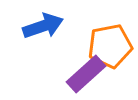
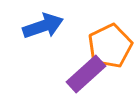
orange pentagon: rotated 15 degrees counterclockwise
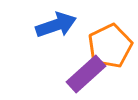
blue arrow: moved 13 px right, 1 px up
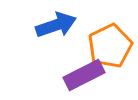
purple rectangle: moved 2 px left, 1 px down; rotated 15 degrees clockwise
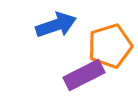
orange pentagon: rotated 9 degrees clockwise
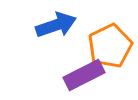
orange pentagon: rotated 9 degrees counterclockwise
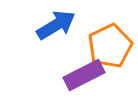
blue arrow: rotated 12 degrees counterclockwise
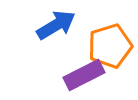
orange pentagon: rotated 9 degrees clockwise
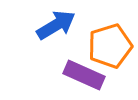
purple rectangle: rotated 51 degrees clockwise
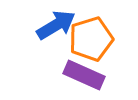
orange pentagon: moved 19 px left, 7 px up
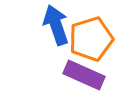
blue arrow: rotated 78 degrees counterclockwise
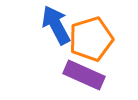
blue arrow: rotated 9 degrees counterclockwise
